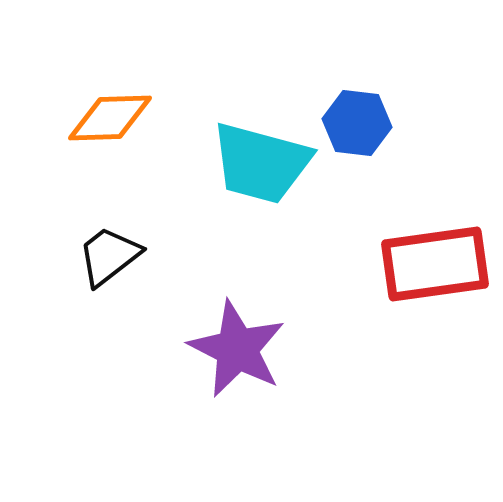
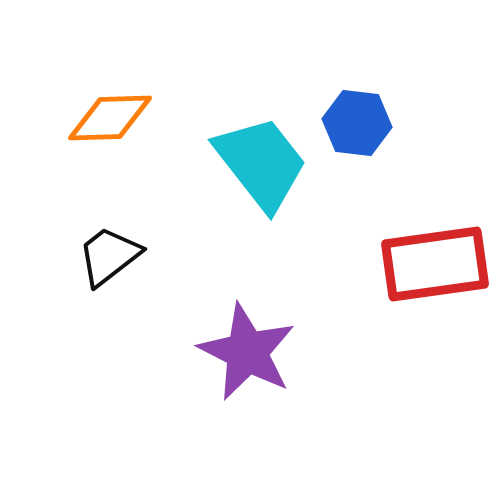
cyan trapezoid: rotated 143 degrees counterclockwise
purple star: moved 10 px right, 3 px down
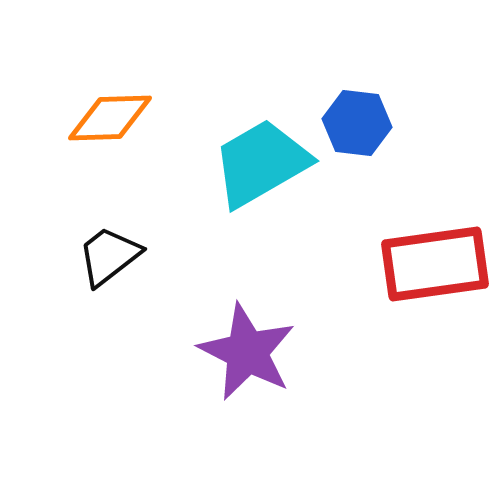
cyan trapezoid: rotated 82 degrees counterclockwise
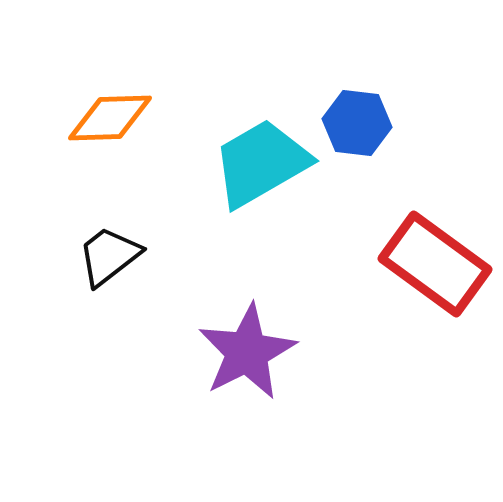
red rectangle: rotated 44 degrees clockwise
purple star: rotated 18 degrees clockwise
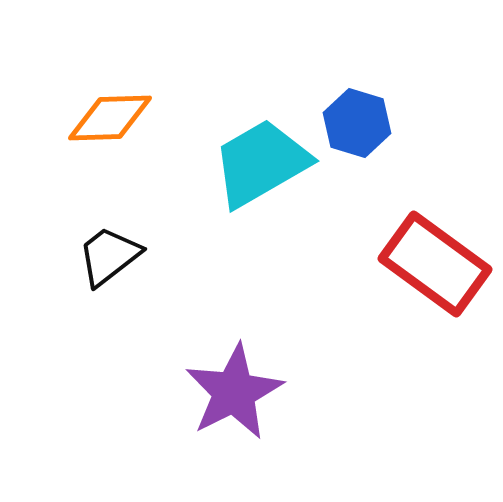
blue hexagon: rotated 10 degrees clockwise
purple star: moved 13 px left, 40 px down
